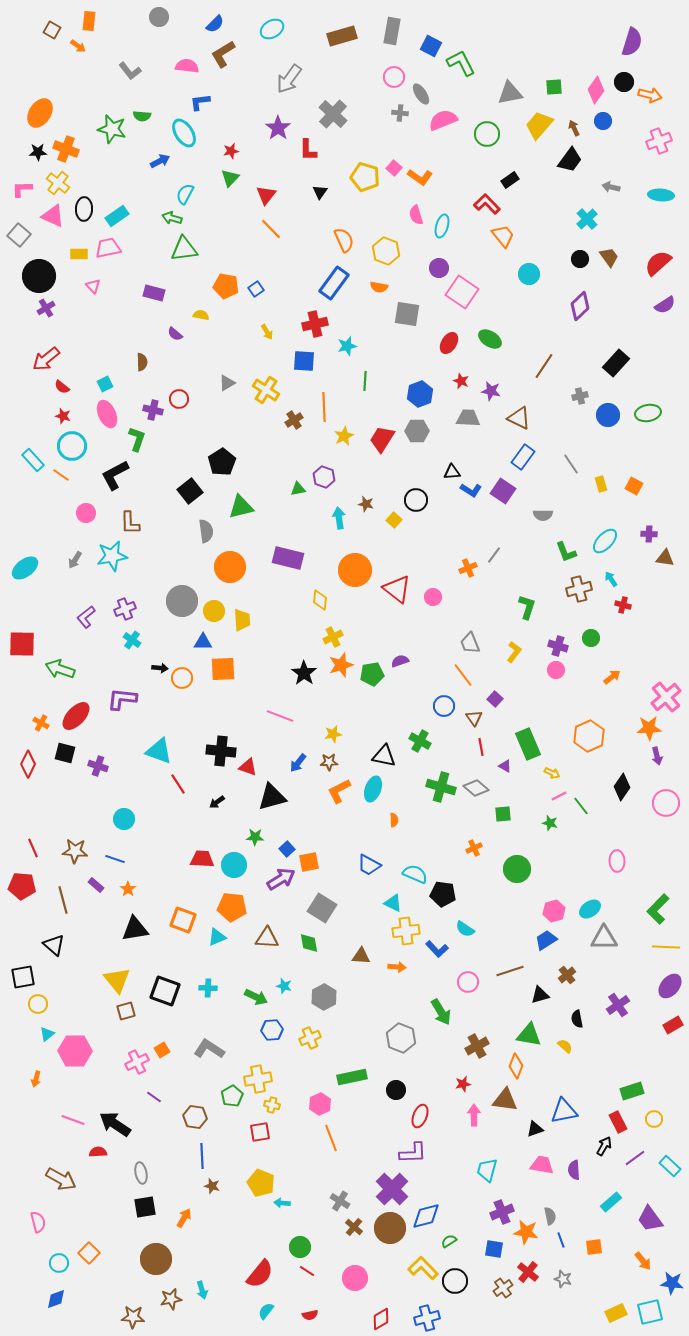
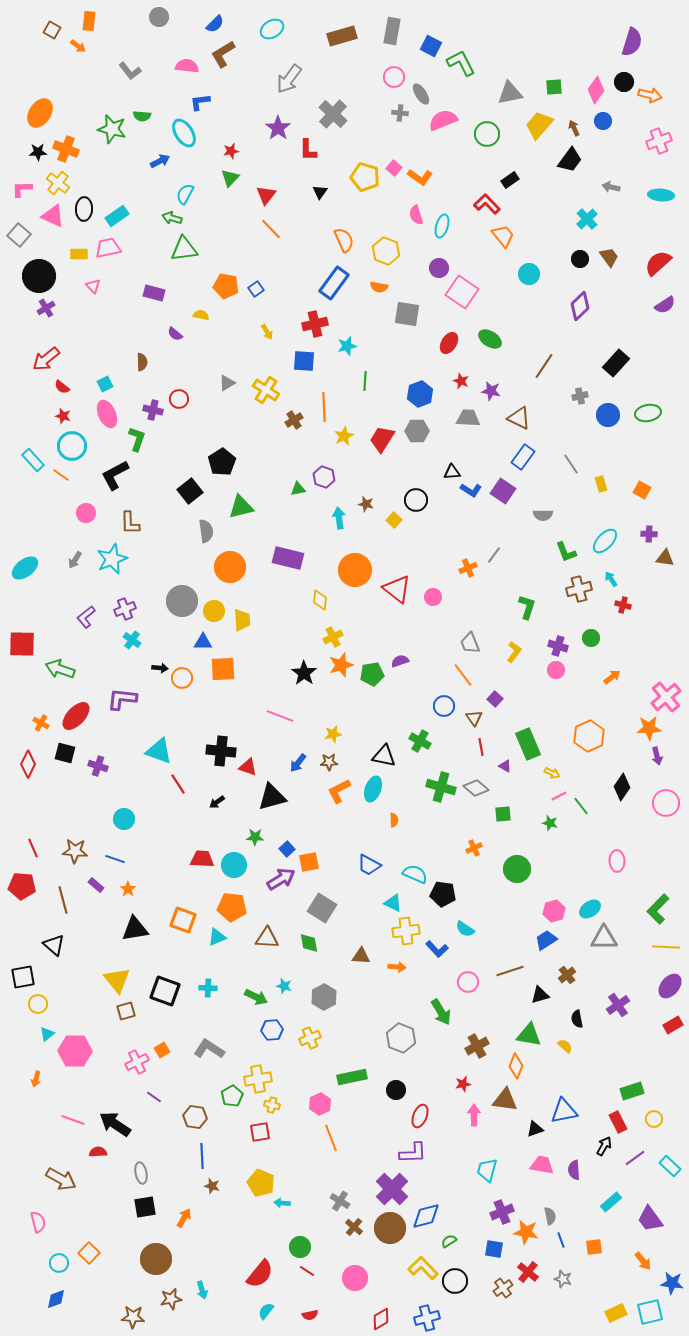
orange square at (634, 486): moved 8 px right, 4 px down
cyan star at (112, 556): moved 3 px down; rotated 12 degrees counterclockwise
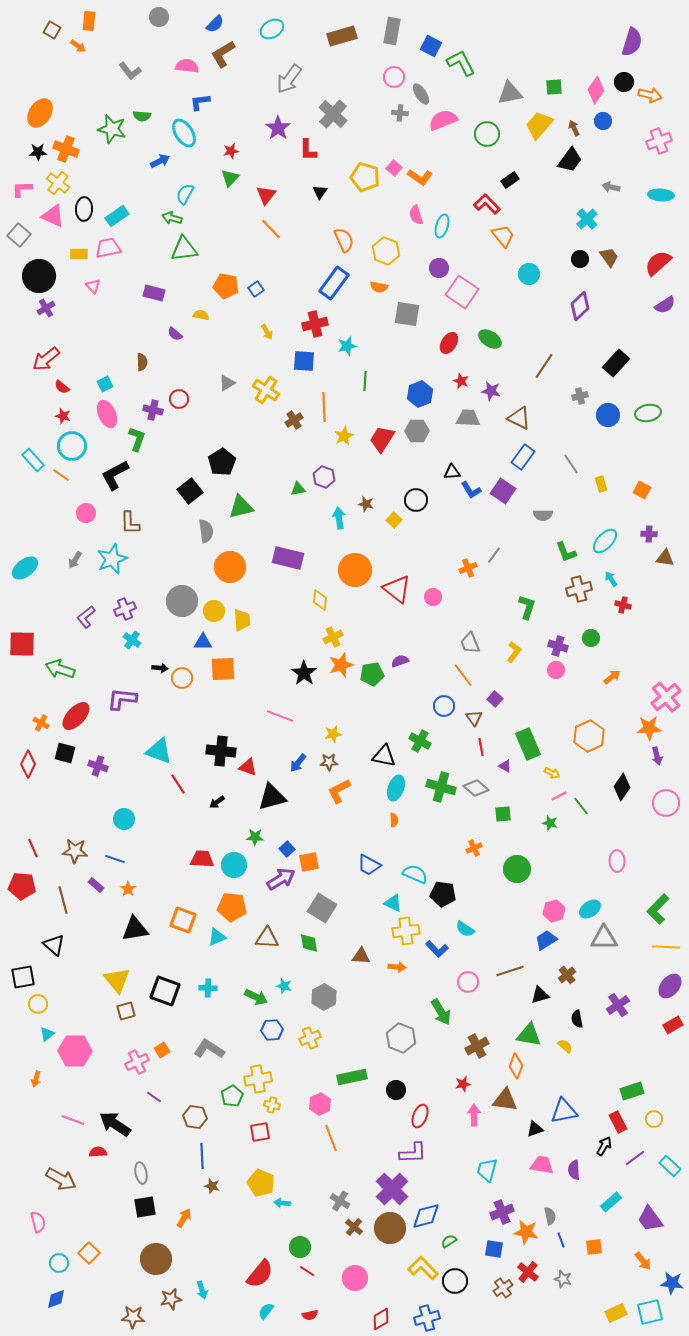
blue L-shape at (471, 490): rotated 25 degrees clockwise
cyan ellipse at (373, 789): moved 23 px right, 1 px up
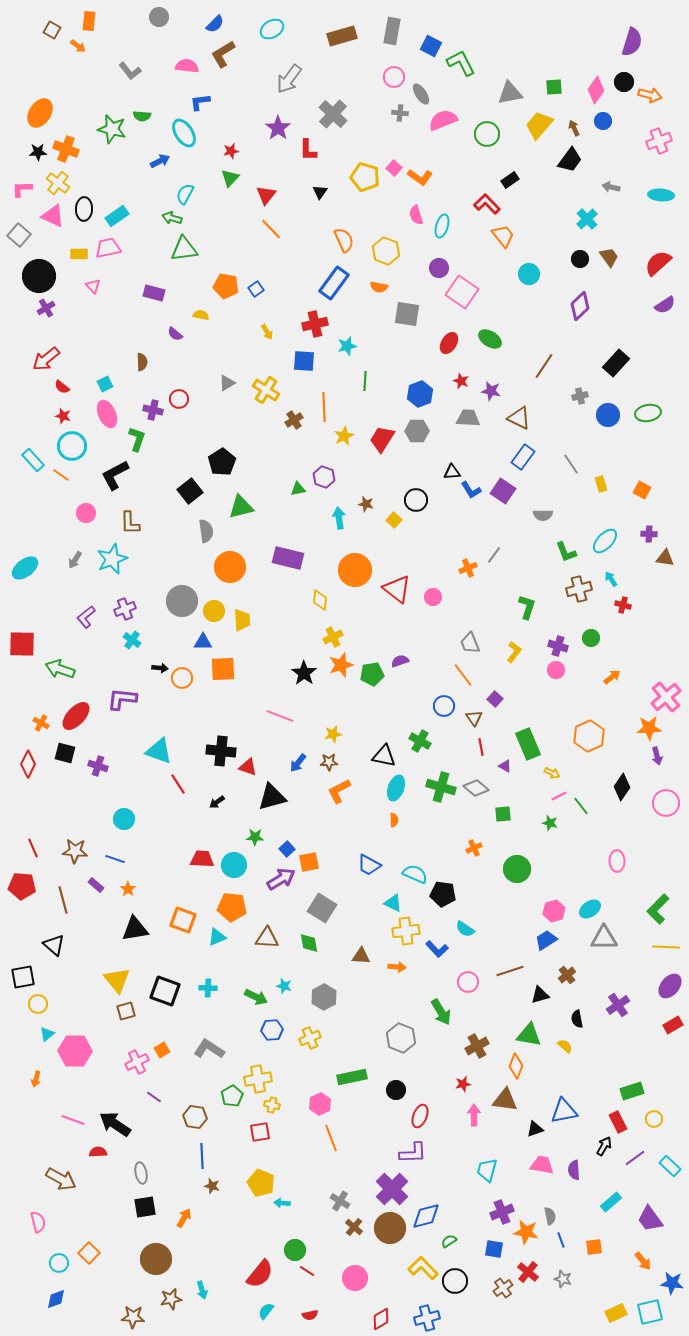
green circle at (300, 1247): moved 5 px left, 3 px down
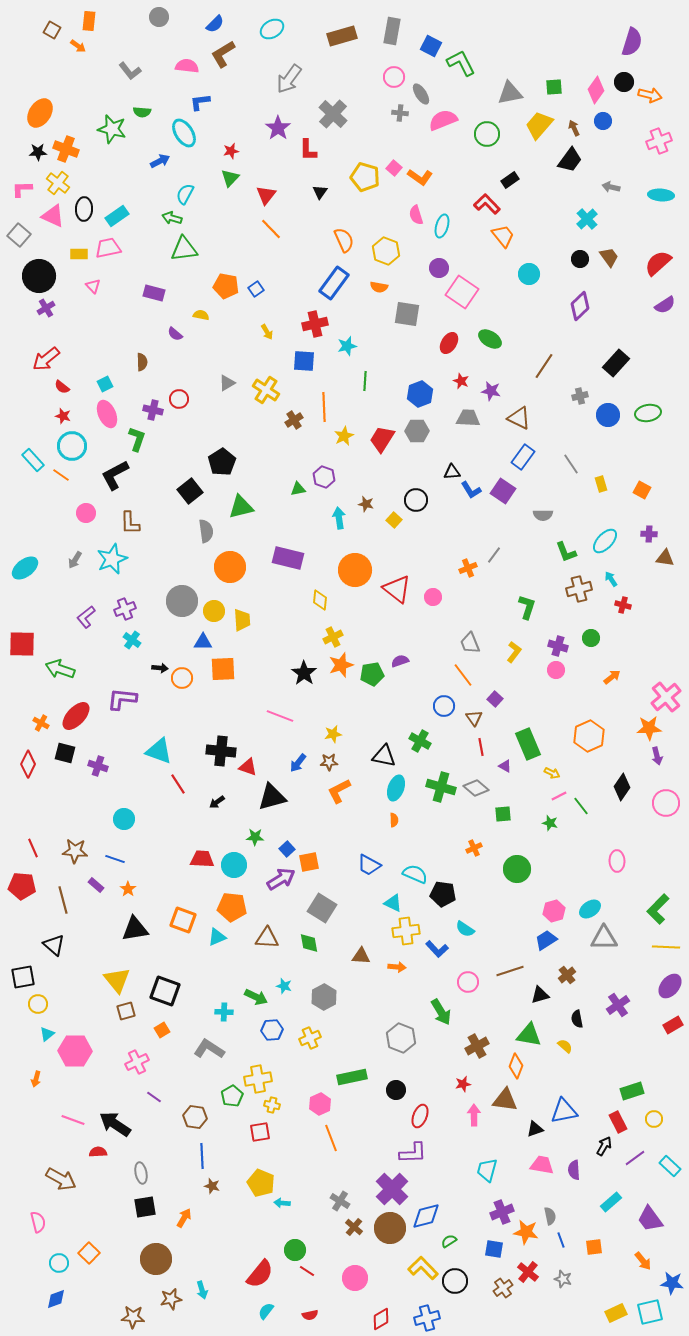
green semicircle at (142, 116): moved 4 px up
cyan cross at (208, 988): moved 16 px right, 24 px down
orange square at (162, 1050): moved 20 px up
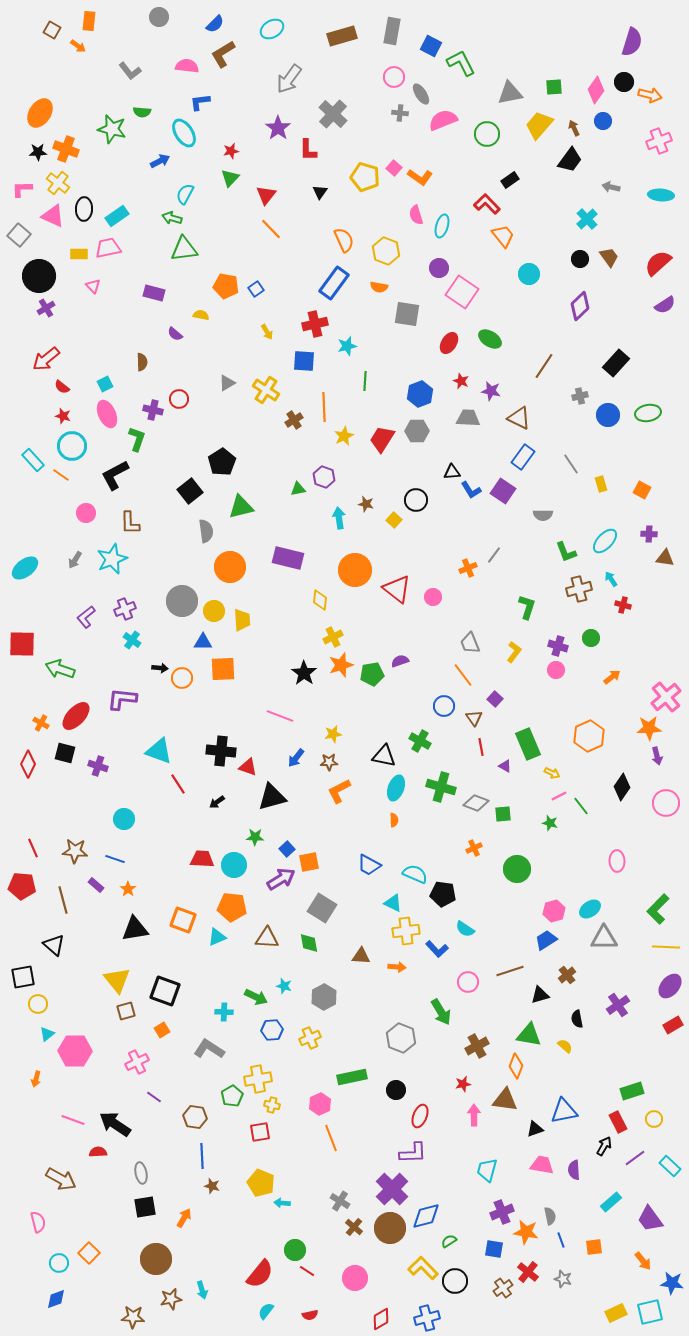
blue arrow at (298, 763): moved 2 px left, 5 px up
gray diamond at (476, 788): moved 15 px down; rotated 20 degrees counterclockwise
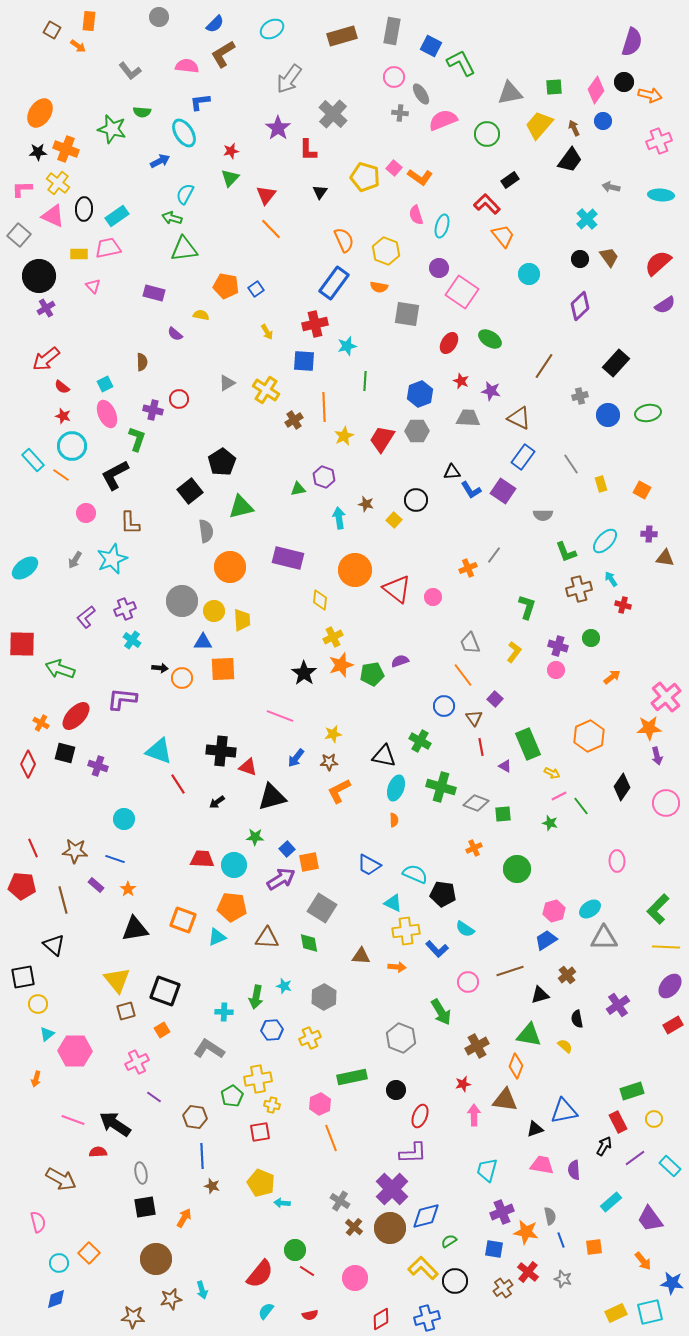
green arrow at (256, 997): rotated 75 degrees clockwise
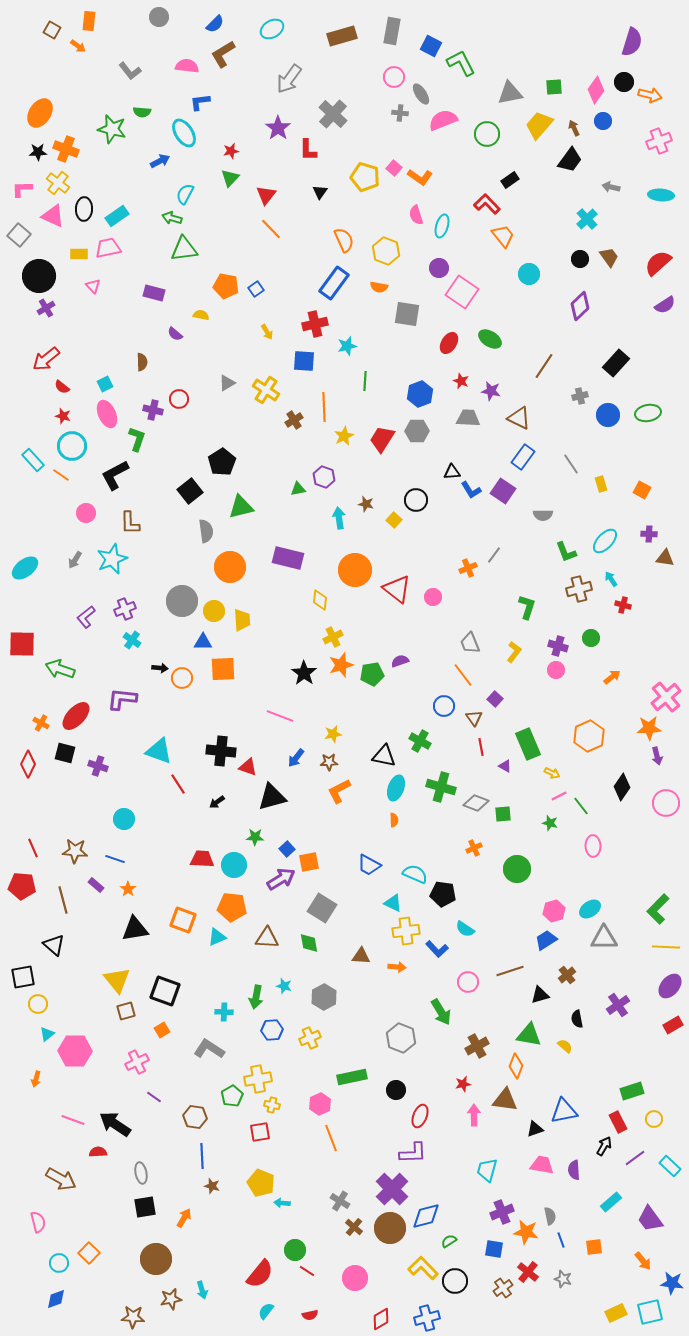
pink ellipse at (617, 861): moved 24 px left, 15 px up
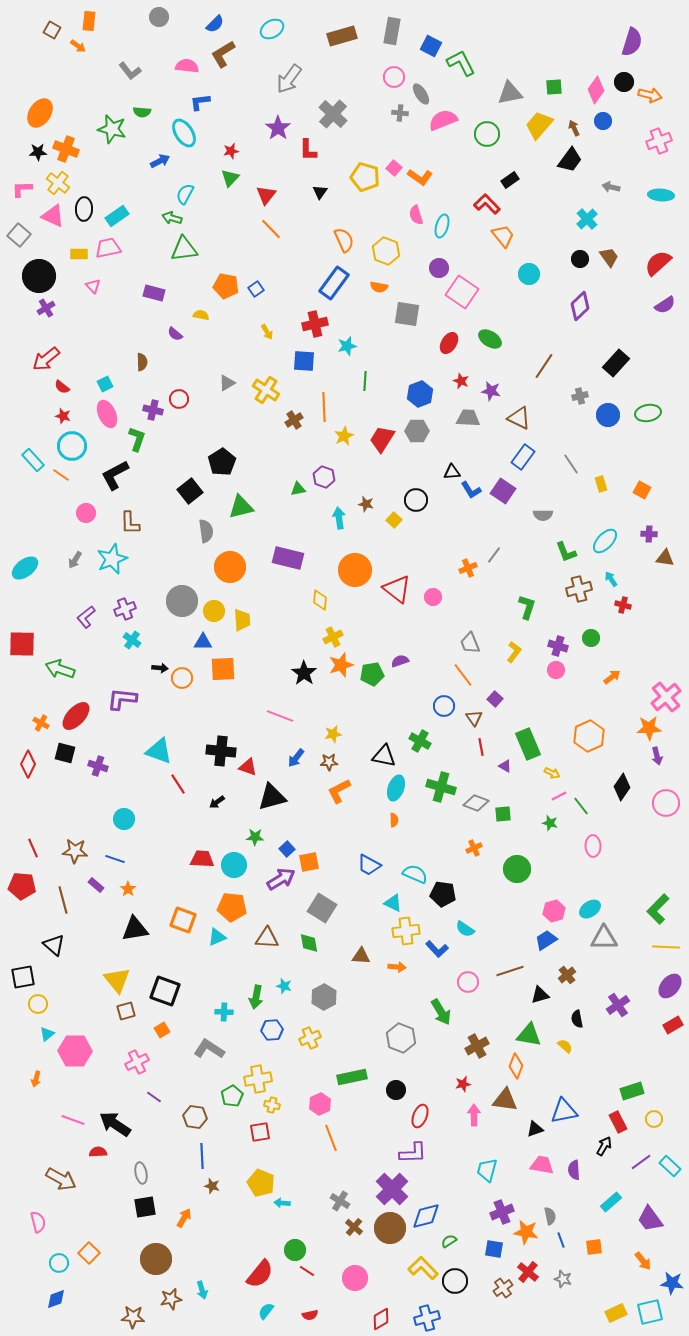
purple line at (635, 1158): moved 6 px right, 4 px down
